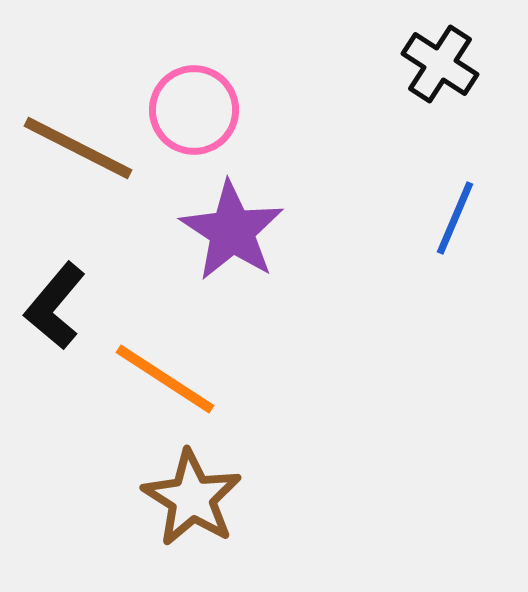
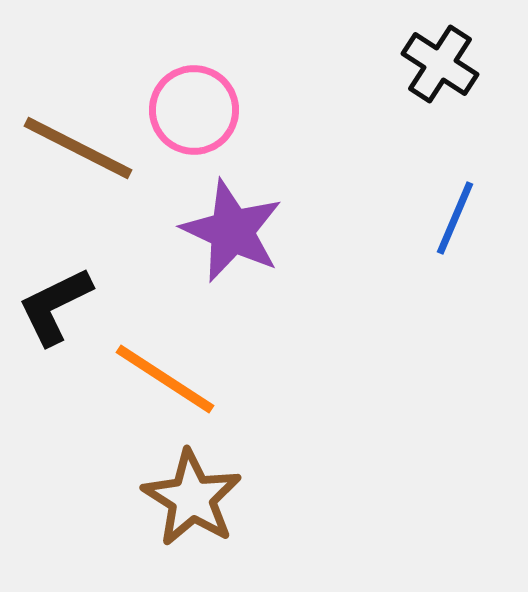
purple star: rotated 8 degrees counterclockwise
black L-shape: rotated 24 degrees clockwise
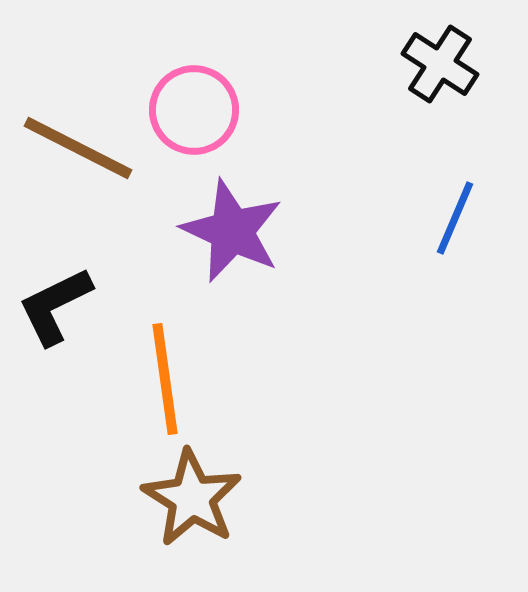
orange line: rotated 49 degrees clockwise
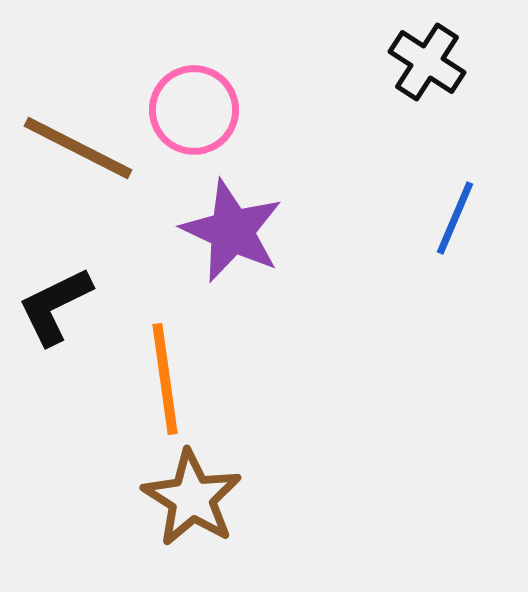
black cross: moved 13 px left, 2 px up
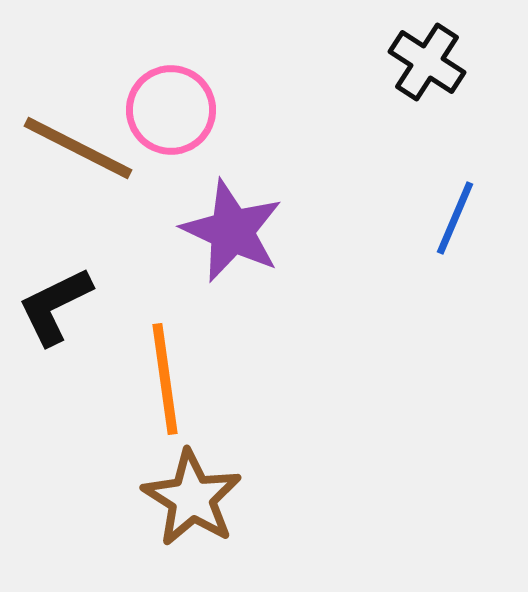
pink circle: moved 23 px left
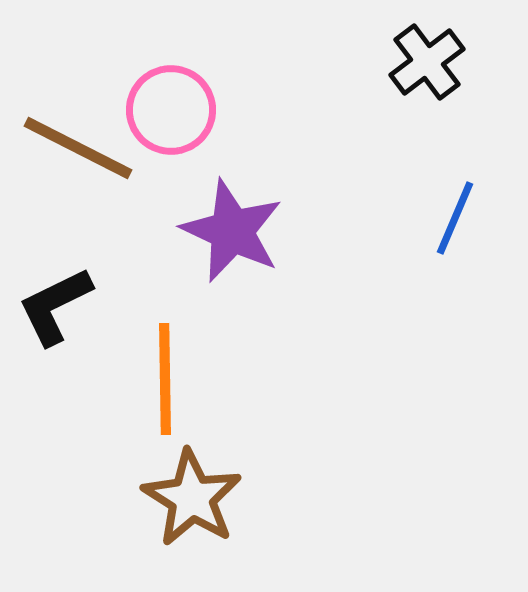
black cross: rotated 20 degrees clockwise
orange line: rotated 7 degrees clockwise
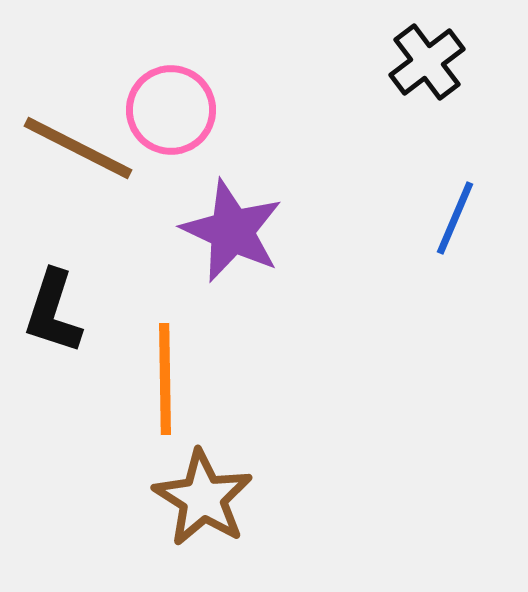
black L-shape: moved 2 px left, 6 px down; rotated 46 degrees counterclockwise
brown star: moved 11 px right
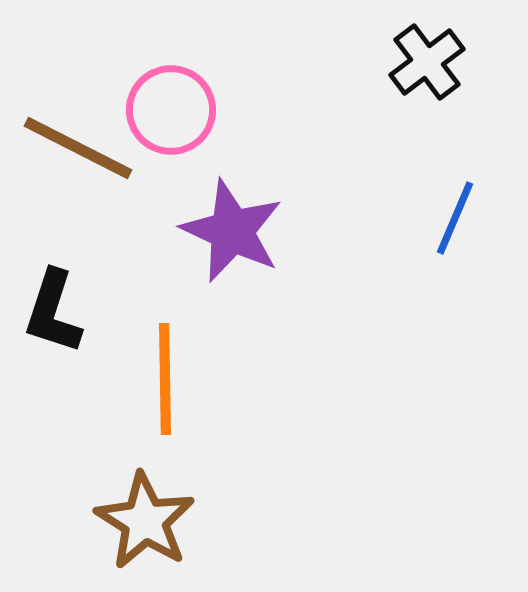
brown star: moved 58 px left, 23 px down
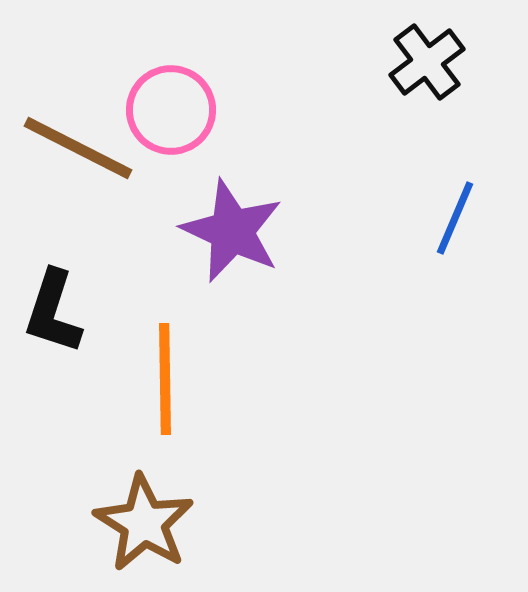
brown star: moved 1 px left, 2 px down
